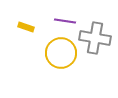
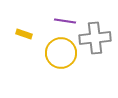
yellow rectangle: moved 2 px left, 7 px down
gray cross: rotated 16 degrees counterclockwise
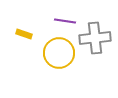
yellow circle: moved 2 px left
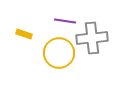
gray cross: moved 3 px left
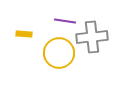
yellow rectangle: rotated 14 degrees counterclockwise
gray cross: moved 1 px up
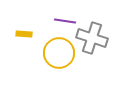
gray cross: moved 1 px down; rotated 24 degrees clockwise
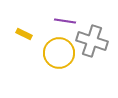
yellow rectangle: rotated 21 degrees clockwise
gray cross: moved 3 px down
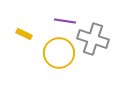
gray cross: moved 1 px right, 2 px up
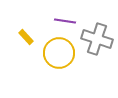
yellow rectangle: moved 2 px right, 3 px down; rotated 21 degrees clockwise
gray cross: moved 4 px right
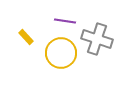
yellow circle: moved 2 px right
